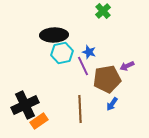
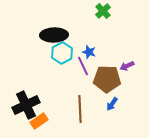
cyan hexagon: rotated 15 degrees counterclockwise
brown pentagon: rotated 12 degrees clockwise
black cross: moved 1 px right
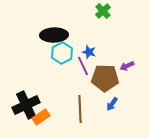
brown pentagon: moved 2 px left, 1 px up
orange rectangle: moved 2 px right, 4 px up
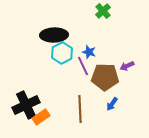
brown pentagon: moved 1 px up
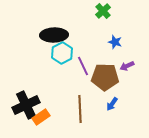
blue star: moved 26 px right, 10 px up
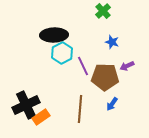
blue star: moved 3 px left
brown line: rotated 8 degrees clockwise
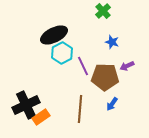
black ellipse: rotated 24 degrees counterclockwise
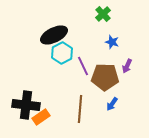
green cross: moved 3 px down
purple arrow: rotated 40 degrees counterclockwise
black cross: rotated 32 degrees clockwise
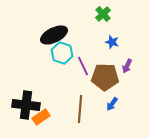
cyan hexagon: rotated 15 degrees counterclockwise
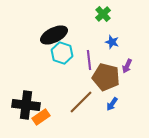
purple line: moved 6 px right, 6 px up; rotated 18 degrees clockwise
brown pentagon: moved 1 px right; rotated 12 degrees clockwise
brown line: moved 1 px right, 7 px up; rotated 40 degrees clockwise
